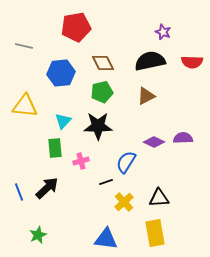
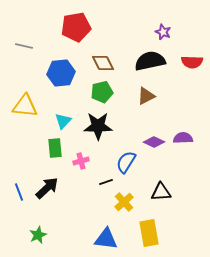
black triangle: moved 2 px right, 6 px up
yellow rectangle: moved 6 px left
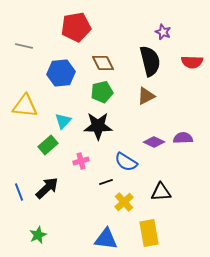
black semicircle: rotated 88 degrees clockwise
green rectangle: moved 7 px left, 3 px up; rotated 54 degrees clockwise
blue semicircle: rotated 90 degrees counterclockwise
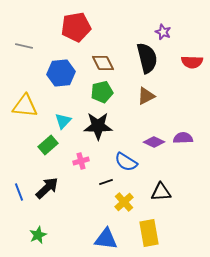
black semicircle: moved 3 px left, 3 px up
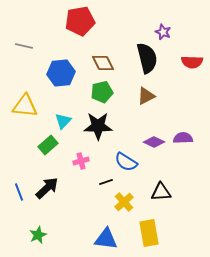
red pentagon: moved 4 px right, 6 px up
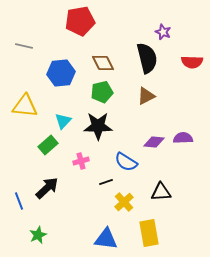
purple diamond: rotated 20 degrees counterclockwise
blue line: moved 9 px down
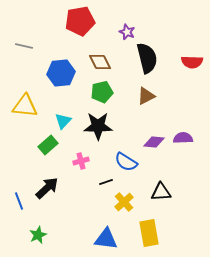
purple star: moved 36 px left
brown diamond: moved 3 px left, 1 px up
